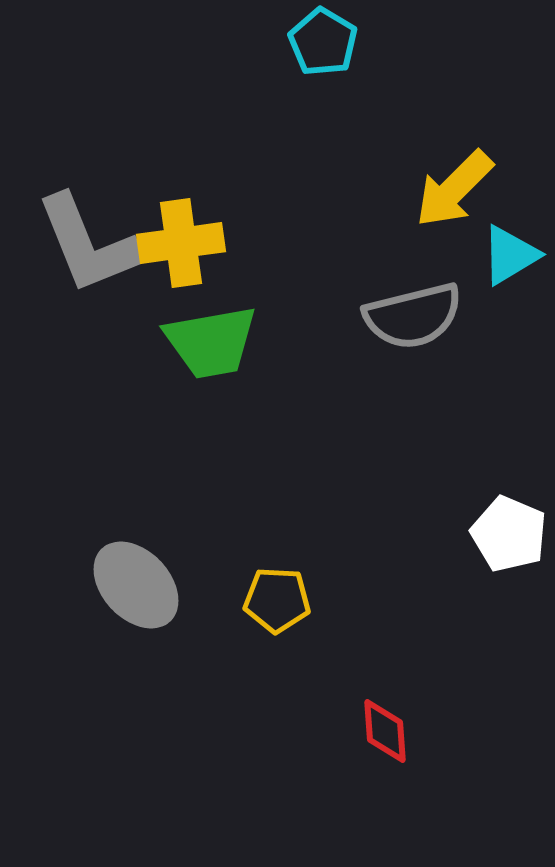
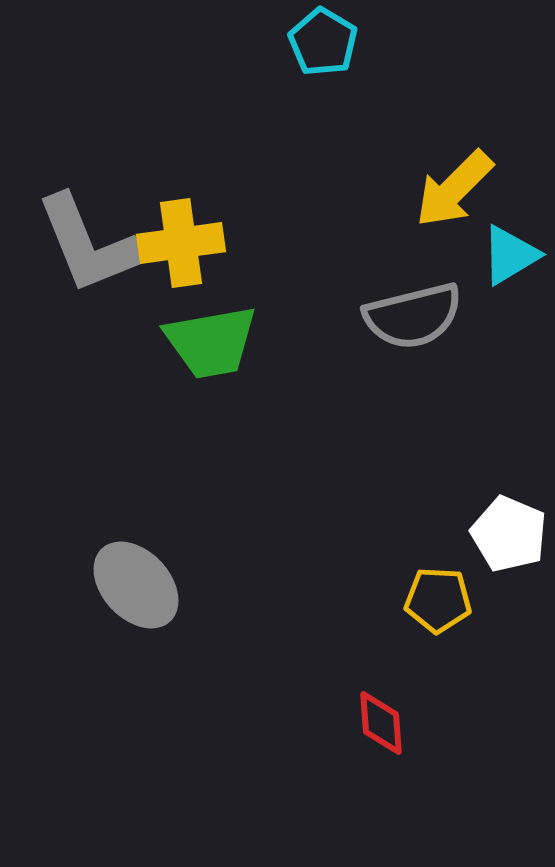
yellow pentagon: moved 161 px right
red diamond: moved 4 px left, 8 px up
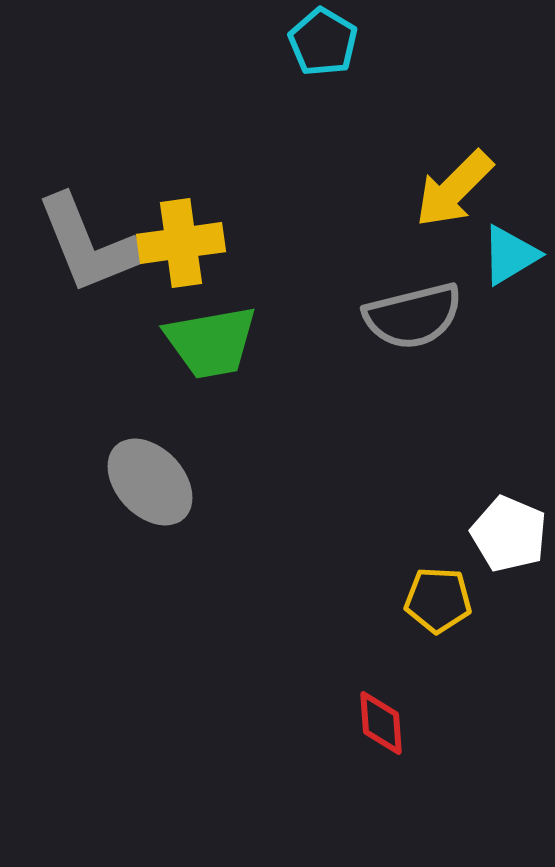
gray ellipse: moved 14 px right, 103 px up
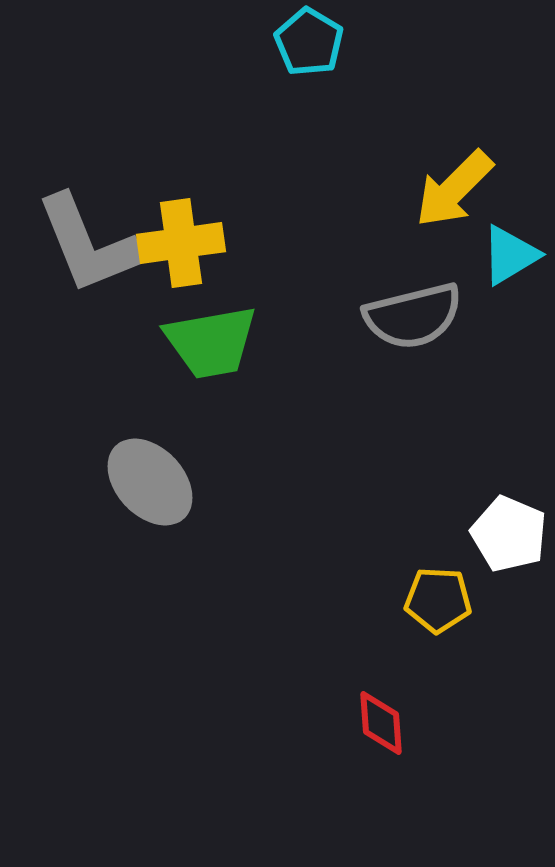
cyan pentagon: moved 14 px left
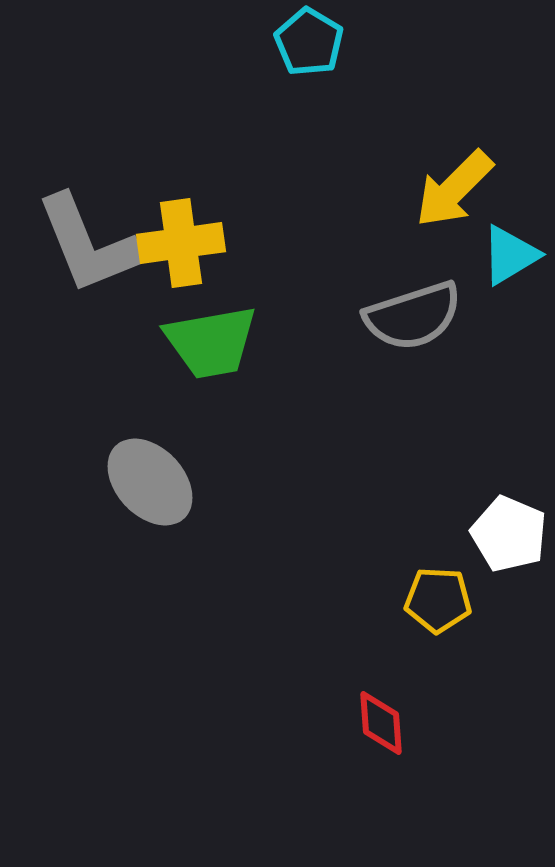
gray semicircle: rotated 4 degrees counterclockwise
